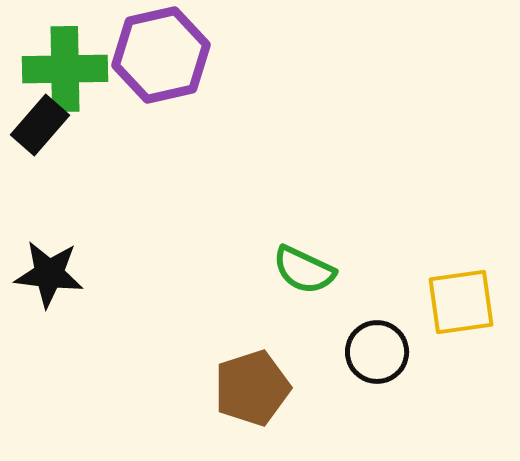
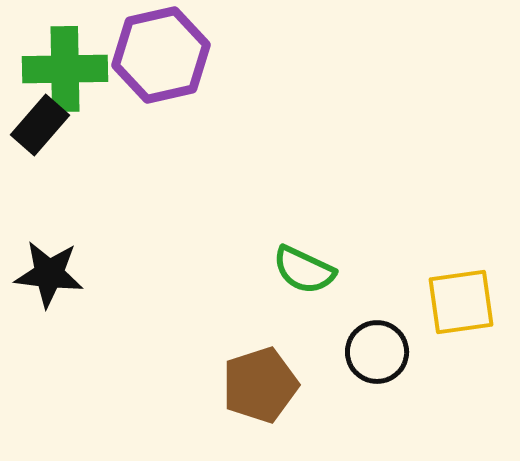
brown pentagon: moved 8 px right, 3 px up
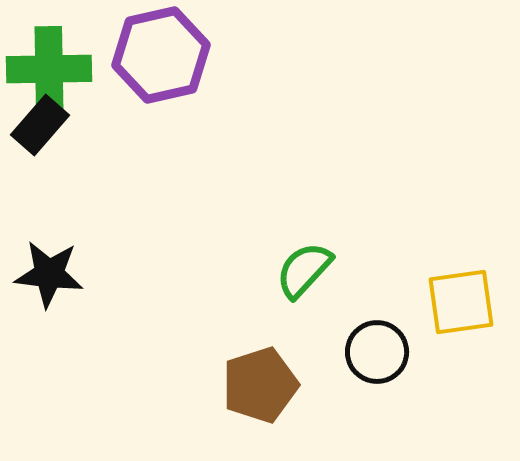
green cross: moved 16 px left
green semicircle: rotated 108 degrees clockwise
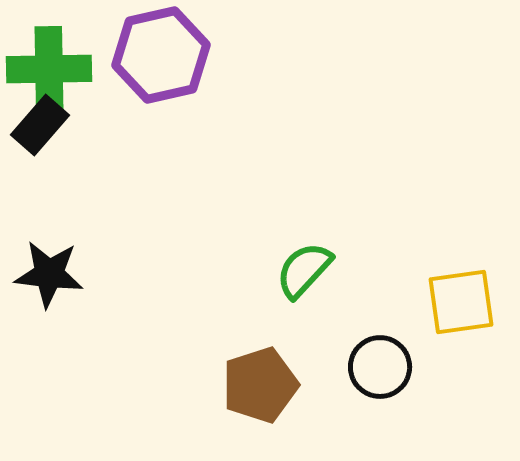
black circle: moved 3 px right, 15 px down
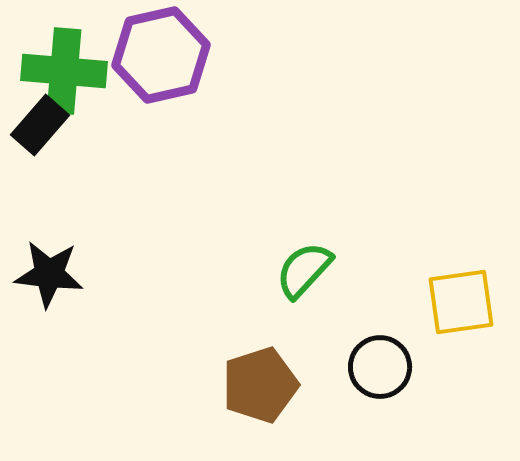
green cross: moved 15 px right, 2 px down; rotated 6 degrees clockwise
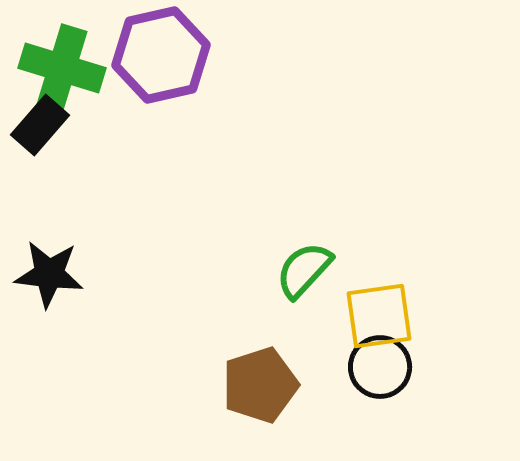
green cross: moved 2 px left, 3 px up; rotated 12 degrees clockwise
yellow square: moved 82 px left, 14 px down
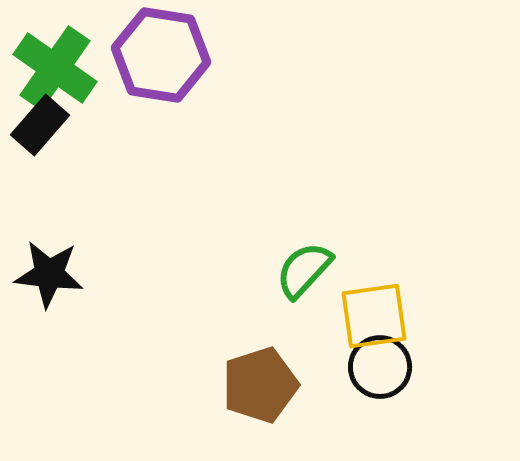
purple hexagon: rotated 22 degrees clockwise
green cross: moved 7 px left; rotated 18 degrees clockwise
yellow square: moved 5 px left
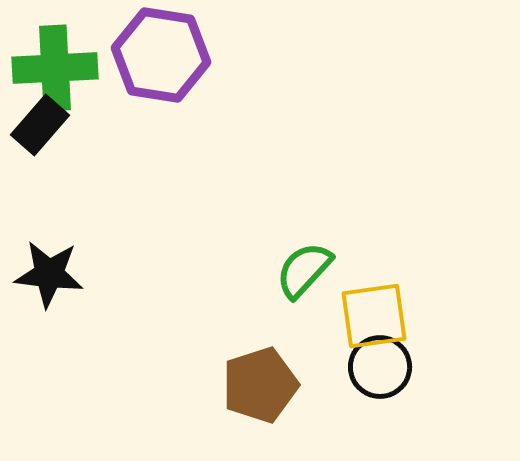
green cross: rotated 38 degrees counterclockwise
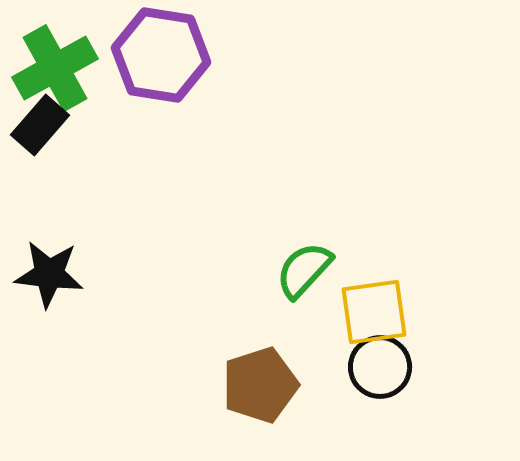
green cross: rotated 26 degrees counterclockwise
yellow square: moved 4 px up
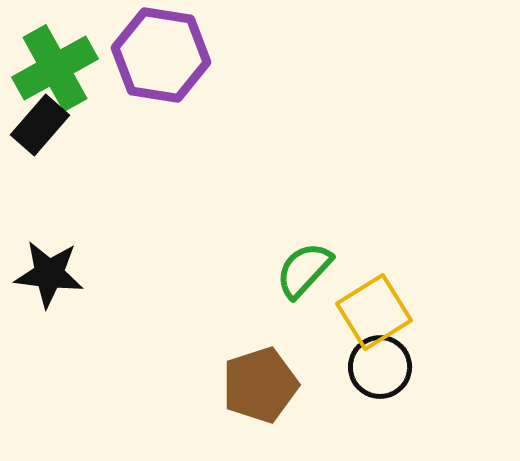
yellow square: rotated 24 degrees counterclockwise
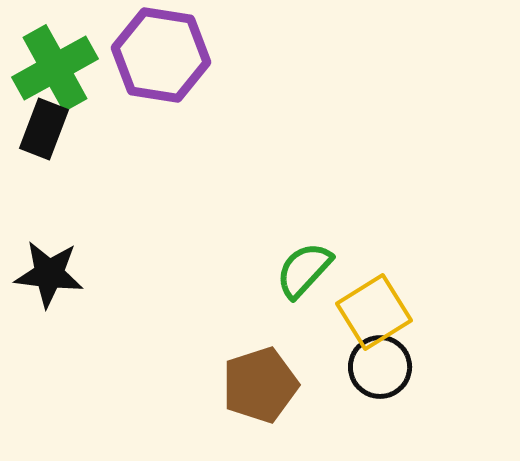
black rectangle: moved 4 px right, 4 px down; rotated 20 degrees counterclockwise
